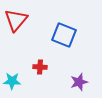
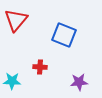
purple star: rotated 12 degrees clockwise
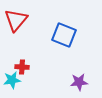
red cross: moved 18 px left
cyan star: moved 1 px up; rotated 12 degrees counterclockwise
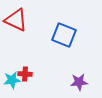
red triangle: rotated 45 degrees counterclockwise
red cross: moved 3 px right, 7 px down
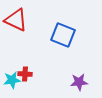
blue square: moved 1 px left
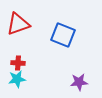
red triangle: moved 2 px right, 4 px down; rotated 45 degrees counterclockwise
red cross: moved 7 px left, 11 px up
cyan star: moved 5 px right, 1 px up
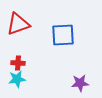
blue square: rotated 25 degrees counterclockwise
purple star: moved 1 px right, 1 px down
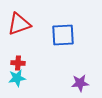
red triangle: moved 1 px right
cyan star: moved 1 px up
